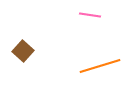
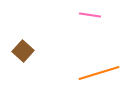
orange line: moved 1 px left, 7 px down
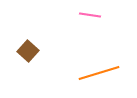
brown square: moved 5 px right
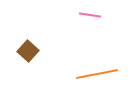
orange line: moved 2 px left, 1 px down; rotated 6 degrees clockwise
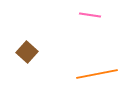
brown square: moved 1 px left, 1 px down
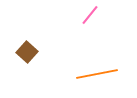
pink line: rotated 60 degrees counterclockwise
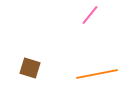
brown square: moved 3 px right, 16 px down; rotated 25 degrees counterclockwise
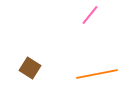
brown square: rotated 15 degrees clockwise
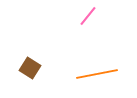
pink line: moved 2 px left, 1 px down
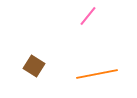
brown square: moved 4 px right, 2 px up
